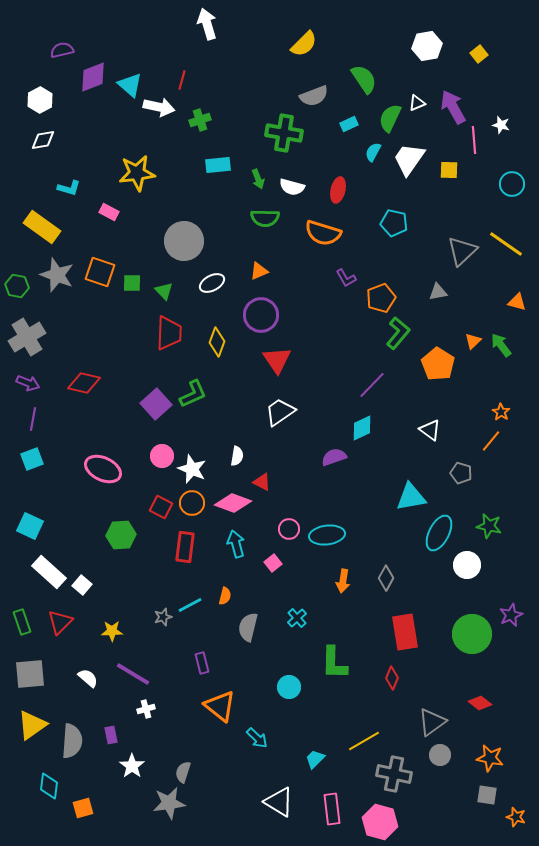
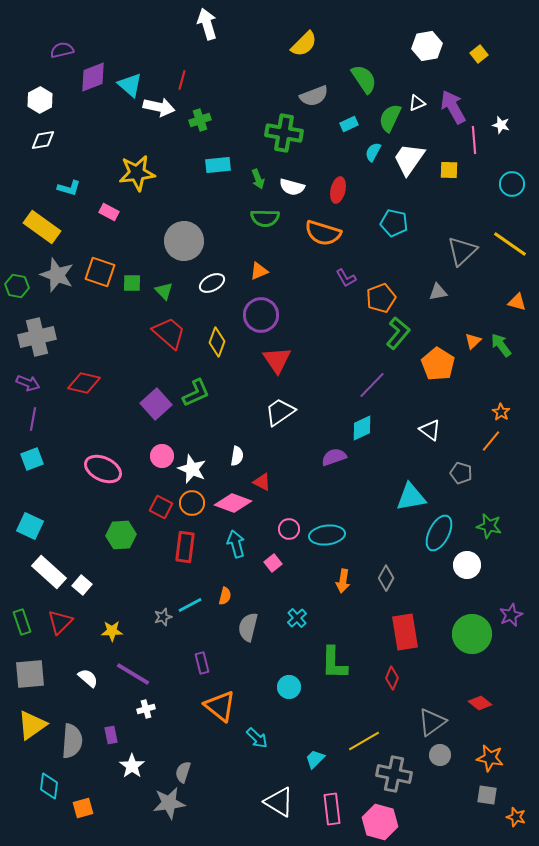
yellow line at (506, 244): moved 4 px right
red trapezoid at (169, 333): rotated 51 degrees counterclockwise
gray cross at (27, 337): moved 10 px right; rotated 18 degrees clockwise
green L-shape at (193, 394): moved 3 px right, 1 px up
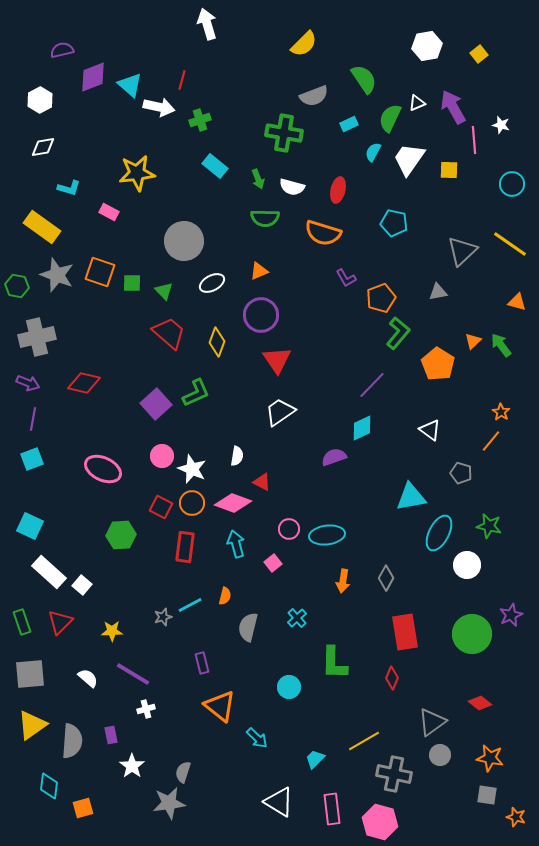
white diamond at (43, 140): moved 7 px down
cyan rectangle at (218, 165): moved 3 px left, 1 px down; rotated 45 degrees clockwise
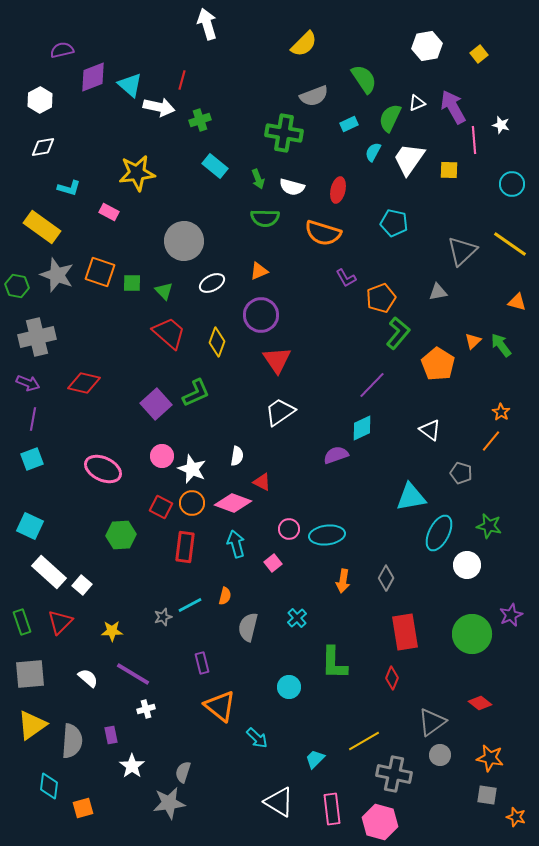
purple semicircle at (334, 457): moved 2 px right, 2 px up
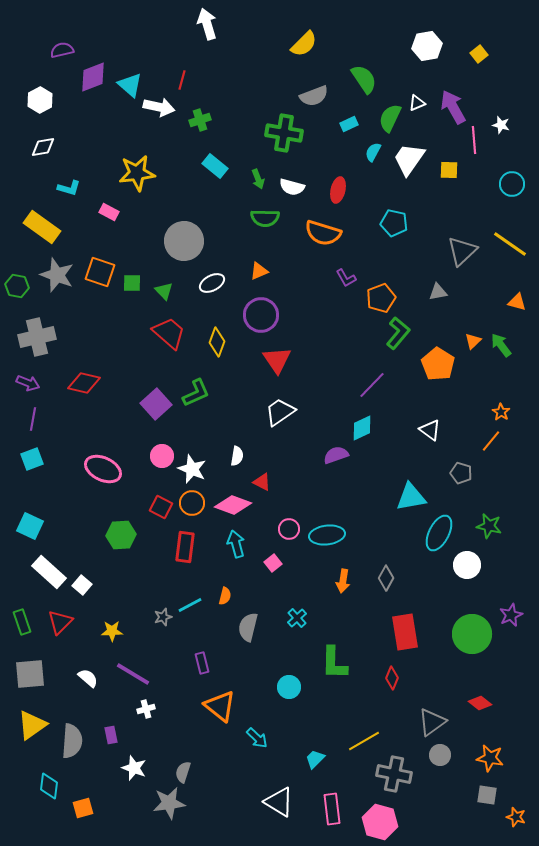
pink diamond at (233, 503): moved 2 px down
white star at (132, 766): moved 2 px right, 2 px down; rotated 15 degrees counterclockwise
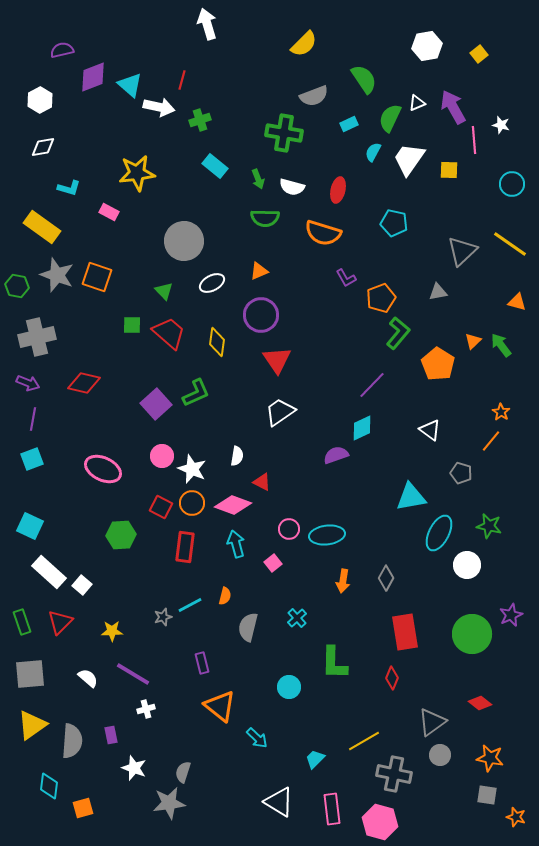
orange square at (100, 272): moved 3 px left, 5 px down
green square at (132, 283): moved 42 px down
yellow diamond at (217, 342): rotated 12 degrees counterclockwise
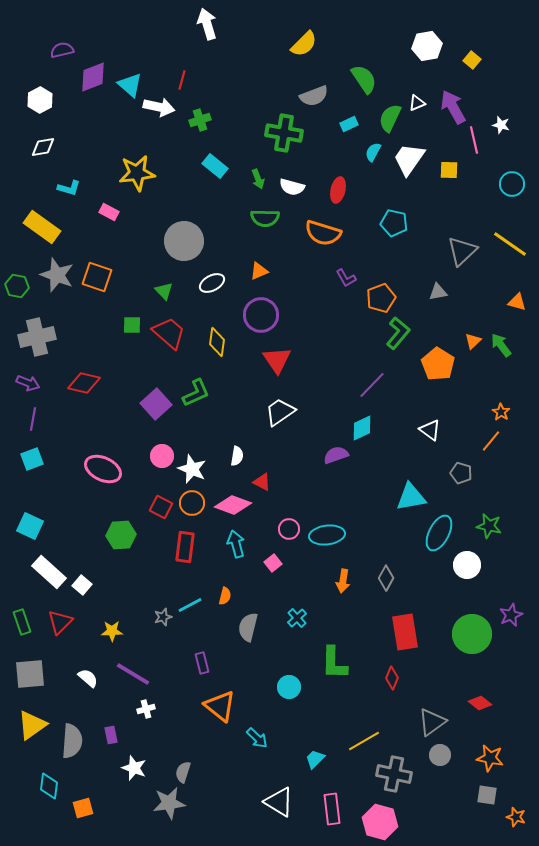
yellow square at (479, 54): moved 7 px left, 6 px down; rotated 12 degrees counterclockwise
pink line at (474, 140): rotated 8 degrees counterclockwise
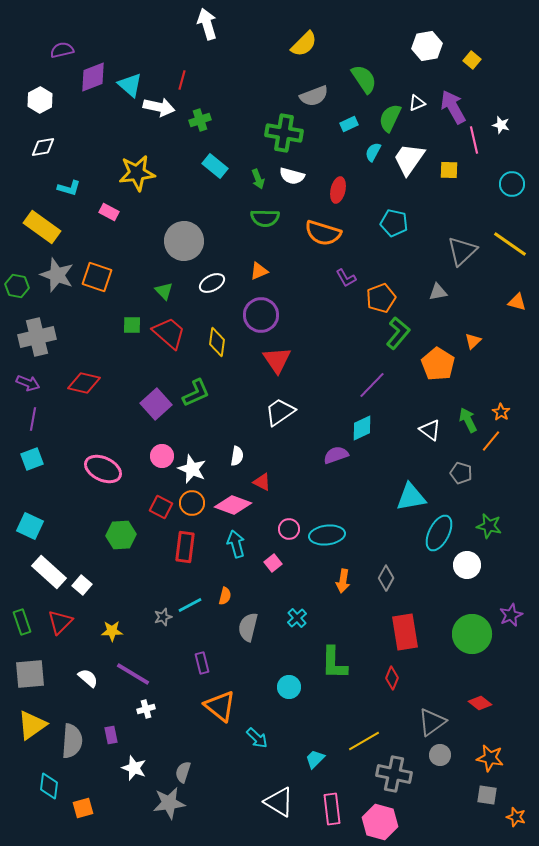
white semicircle at (292, 187): moved 11 px up
green arrow at (501, 345): moved 33 px left, 75 px down; rotated 10 degrees clockwise
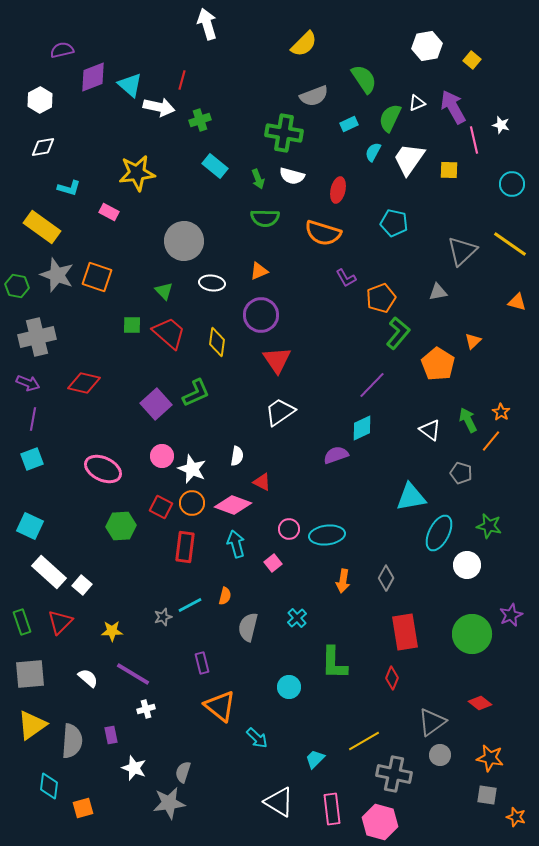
white ellipse at (212, 283): rotated 35 degrees clockwise
green hexagon at (121, 535): moved 9 px up
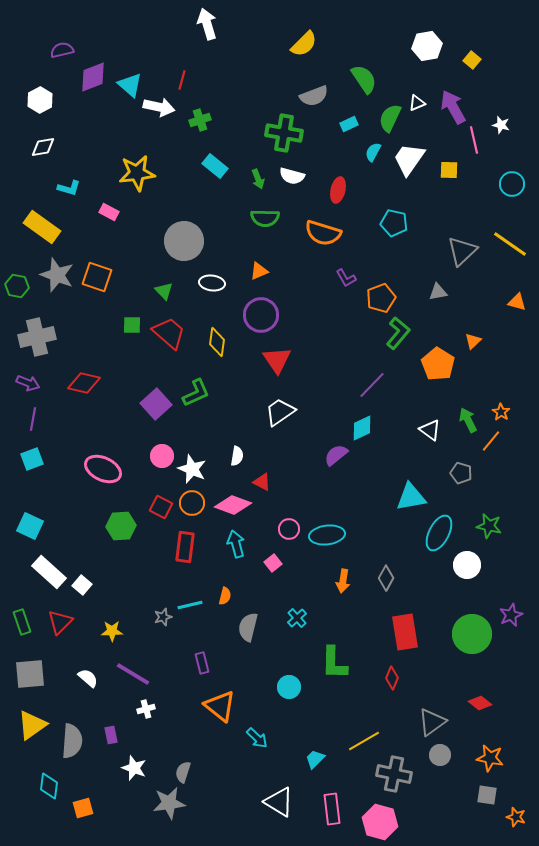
purple semicircle at (336, 455): rotated 20 degrees counterclockwise
cyan line at (190, 605): rotated 15 degrees clockwise
